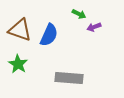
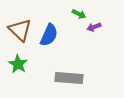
brown triangle: rotated 25 degrees clockwise
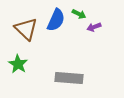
brown triangle: moved 6 px right, 1 px up
blue semicircle: moved 7 px right, 15 px up
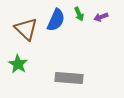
green arrow: rotated 40 degrees clockwise
purple arrow: moved 7 px right, 10 px up
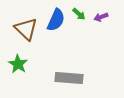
green arrow: rotated 24 degrees counterclockwise
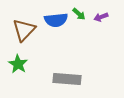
blue semicircle: rotated 60 degrees clockwise
brown triangle: moved 2 px left, 1 px down; rotated 30 degrees clockwise
gray rectangle: moved 2 px left, 1 px down
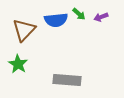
gray rectangle: moved 1 px down
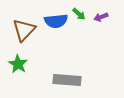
blue semicircle: moved 1 px down
